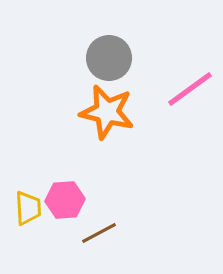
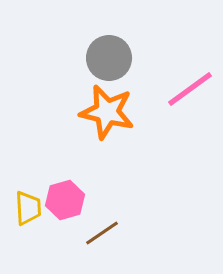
pink hexagon: rotated 12 degrees counterclockwise
brown line: moved 3 px right; rotated 6 degrees counterclockwise
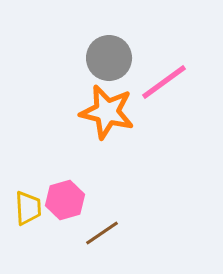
pink line: moved 26 px left, 7 px up
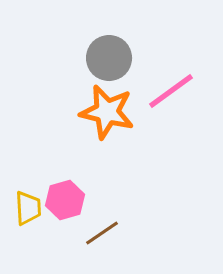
pink line: moved 7 px right, 9 px down
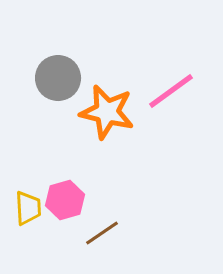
gray circle: moved 51 px left, 20 px down
